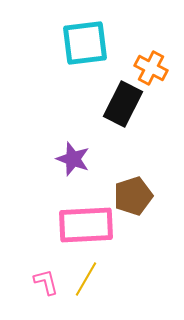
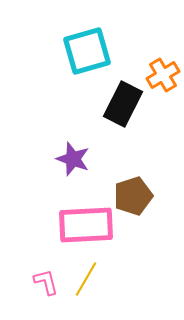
cyan square: moved 2 px right, 8 px down; rotated 9 degrees counterclockwise
orange cross: moved 12 px right, 7 px down; rotated 32 degrees clockwise
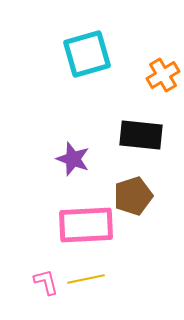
cyan square: moved 3 px down
black rectangle: moved 18 px right, 31 px down; rotated 69 degrees clockwise
yellow line: rotated 48 degrees clockwise
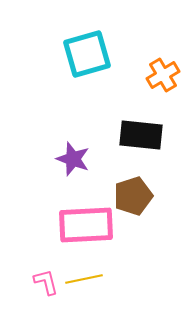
yellow line: moved 2 px left
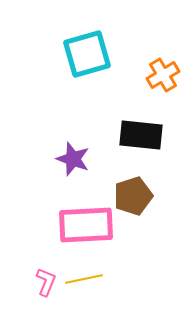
pink L-shape: rotated 36 degrees clockwise
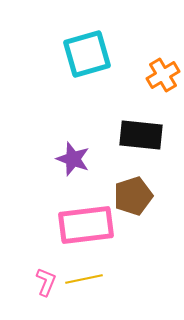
pink rectangle: rotated 4 degrees counterclockwise
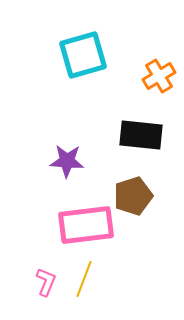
cyan square: moved 4 px left, 1 px down
orange cross: moved 4 px left, 1 px down
purple star: moved 6 px left, 2 px down; rotated 16 degrees counterclockwise
yellow line: rotated 57 degrees counterclockwise
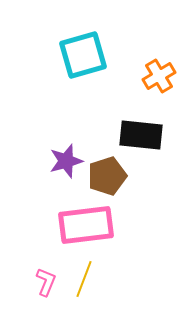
purple star: moved 1 px left; rotated 20 degrees counterclockwise
brown pentagon: moved 26 px left, 20 px up
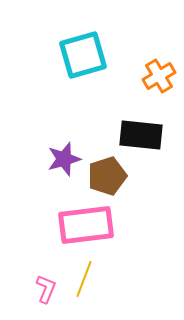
purple star: moved 2 px left, 2 px up
pink L-shape: moved 7 px down
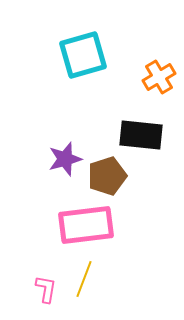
orange cross: moved 1 px down
purple star: moved 1 px right
pink L-shape: rotated 12 degrees counterclockwise
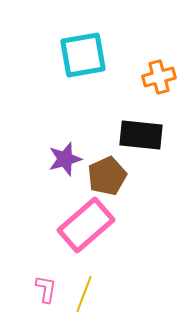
cyan square: rotated 6 degrees clockwise
orange cross: rotated 16 degrees clockwise
brown pentagon: rotated 6 degrees counterclockwise
pink rectangle: rotated 34 degrees counterclockwise
yellow line: moved 15 px down
